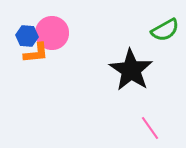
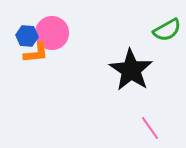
green semicircle: moved 2 px right
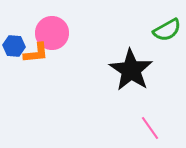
blue hexagon: moved 13 px left, 10 px down
